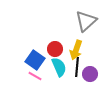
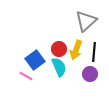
red circle: moved 4 px right
blue square: rotated 18 degrees clockwise
black line: moved 17 px right, 15 px up
pink line: moved 9 px left
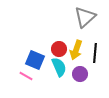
gray triangle: moved 1 px left, 4 px up
black line: moved 1 px right, 1 px down
blue square: rotated 30 degrees counterclockwise
purple circle: moved 10 px left
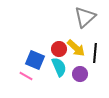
yellow arrow: moved 2 px up; rotated 66 degrees counterclockwise
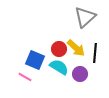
cyan semicircle: rotated 36 degrees counterclockwise
pink line: moved 1 px left, 1 px down
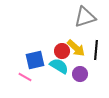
gray triangle: rotated 25 degrees clockwise
red circle: moved 3 px right, 2 px down
black line: moved 1 px right, 3 px up
blue square: rotated 36 degrees counterclockwise
cyan semicircle: moved 1 px up
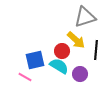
yellow arrow: moved 8 px up
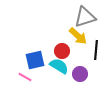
yellow arrow: moved 2 px right, 4 px up
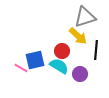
pink line: moved 4 px left, 9 px up
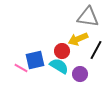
gray triangle: moved 3 px right; rotated 25 degrees clockwise
yellow arrow: moved 3 px down; rotated 114 degrees clockwise
black line: rotated 24 degrees clockwise
